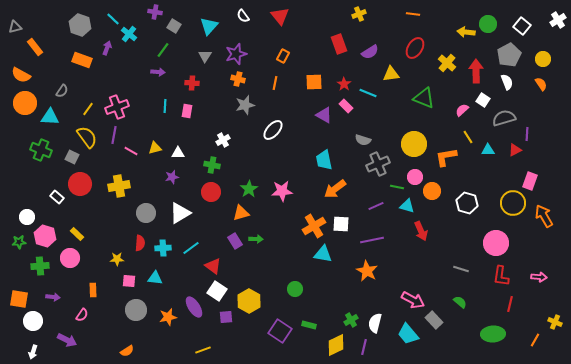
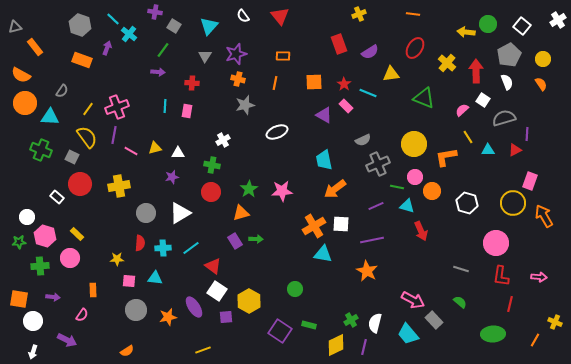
orange rectangle at (283, 56): rotated 64 degrees clockwise
white ellipse at (273, 130): moved 4 px right, 2 px down; rotated 25 degrees clockwise
gray semicircle at (363, 140): rotated 42 degrees counterclockwise
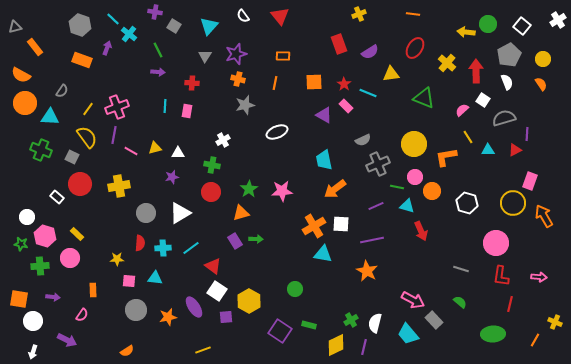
green line at (163, 50): moved 5 px left; rotated 63 degrees counterclockwise
green star at (19, 242): moved 2 px right, 2 px down; rotated 16 degrees clockwise
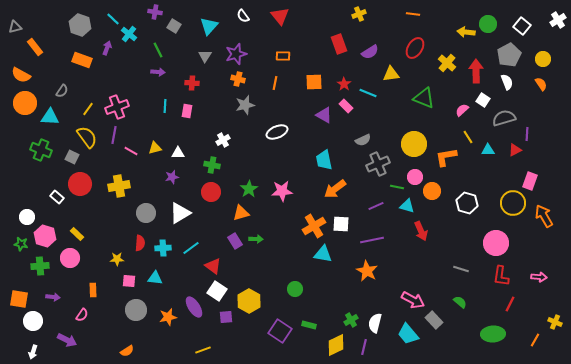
red line at (510, 304): rotated 14 degrees clockwise
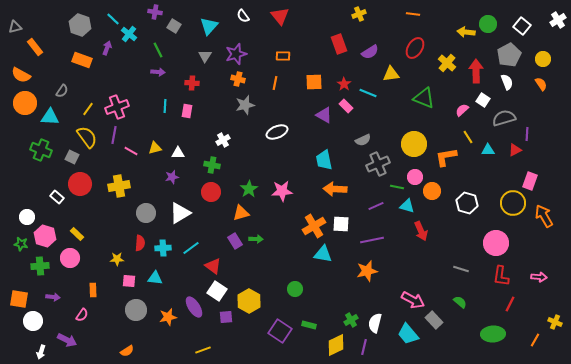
orange arrow at (335, 189): rotated 40 degrees clockwise
orange star at (367, 271): rotated 30 degrees clockwise
white arrow at (33, 352): moved 8 px right
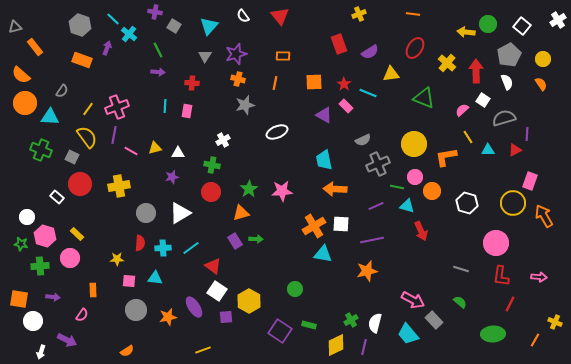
orange semicircle at (21, 75): rotated 12 degrees clockwise
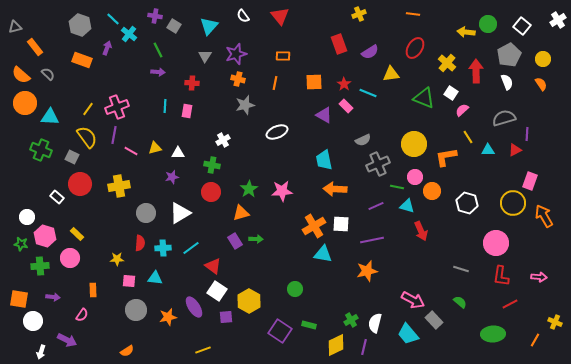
purple cross at (155, 12): moved 4 px down
gray semicircle at (62, 91): moved 14 px left, 17 px up; rotated 80 degrees counterclockwise
white square at (483, 100): moved 32 px left, 7 px up
red line at (510, 304): rotated 35 degrees clockwise
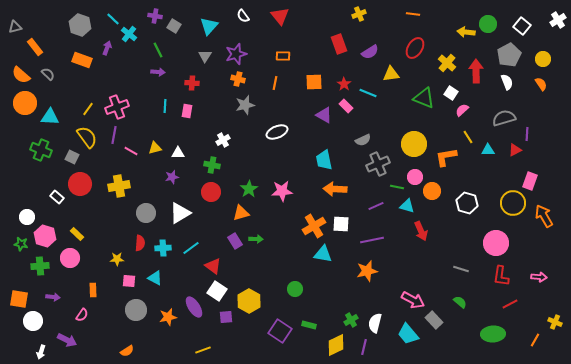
cyan triangle at (155, 278): rotated 21 degrees clockwise
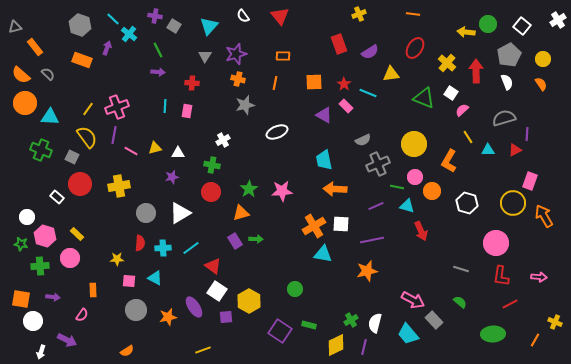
orange L-shape at (446, 157): moved 3 px right, 4 px down; rotated 50 degrees counterclockwise
orange square at (19, 299): moved 2 px right
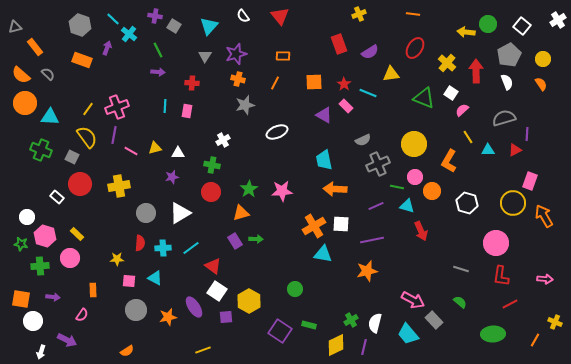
orange line at (275, 83): rotated 16 degrees clockwise
pink arrow at (539, 277): moved 6 px right, 2 px down
